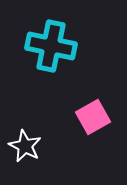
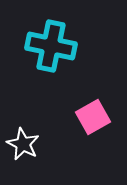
white star: moved 2 px left, 2 px up
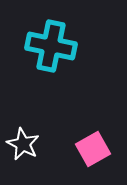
pink square: moved 32 px down
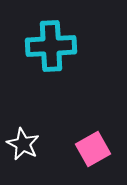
cyan cross: rotated 15 degrees counterclockwise
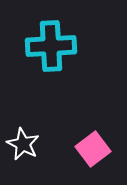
pink square: rotated 8 degrees counterclockwise
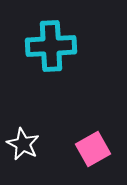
pink square: rotated 8 degrees clockwise
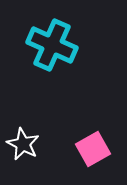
cyan cross: moved 1 px right, 1 px up; rotated 27 degrees clockwise
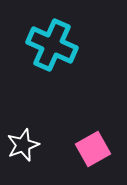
white star: moved 1 px down; rotated 24 degrees clockwise
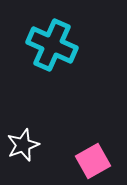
pink square: moved 12 px down
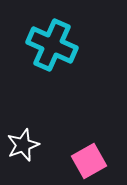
pink square: moved 4 px left
